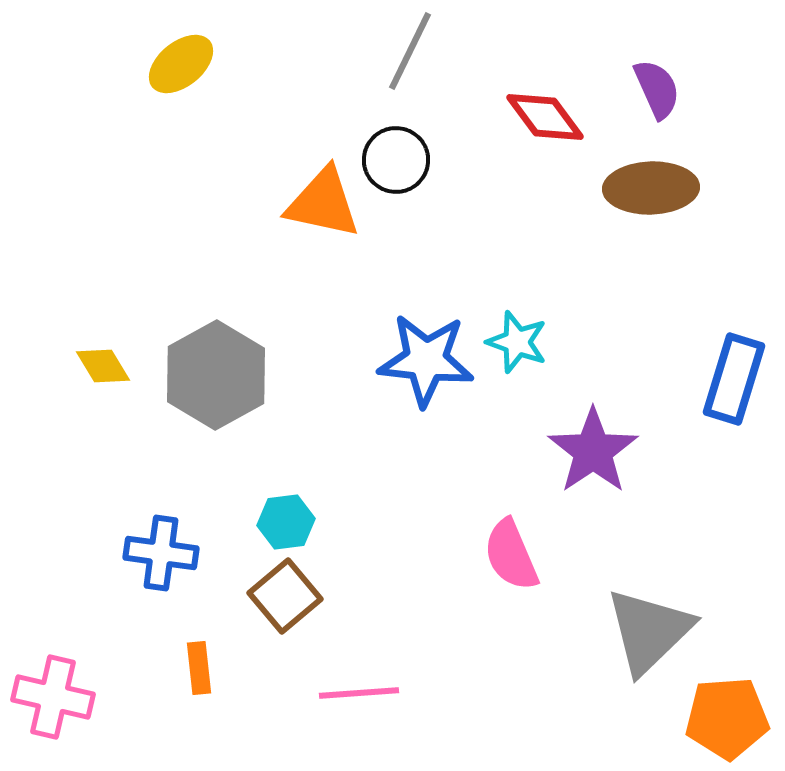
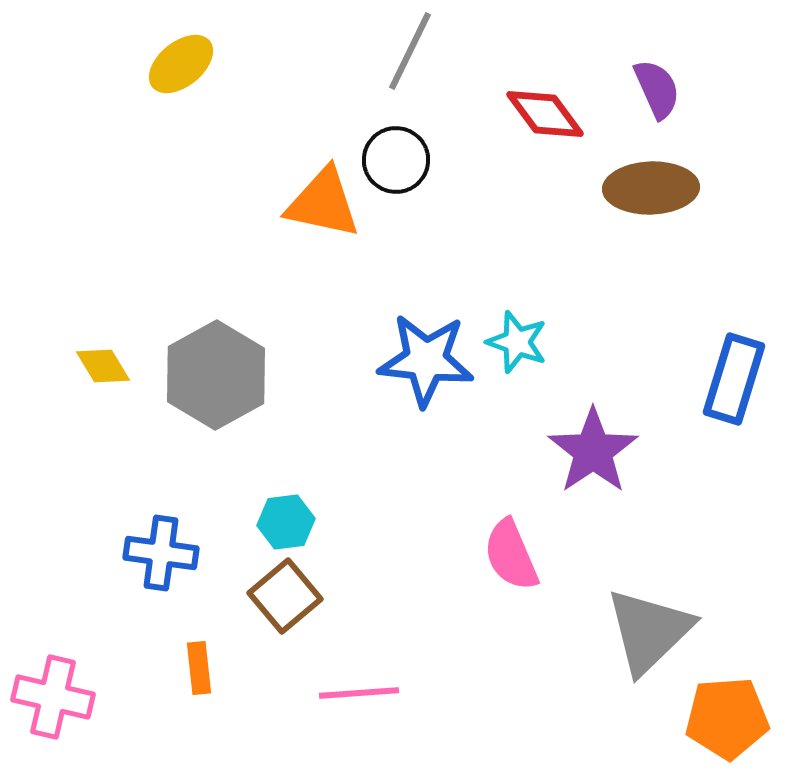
red diamond: moved 3 px up
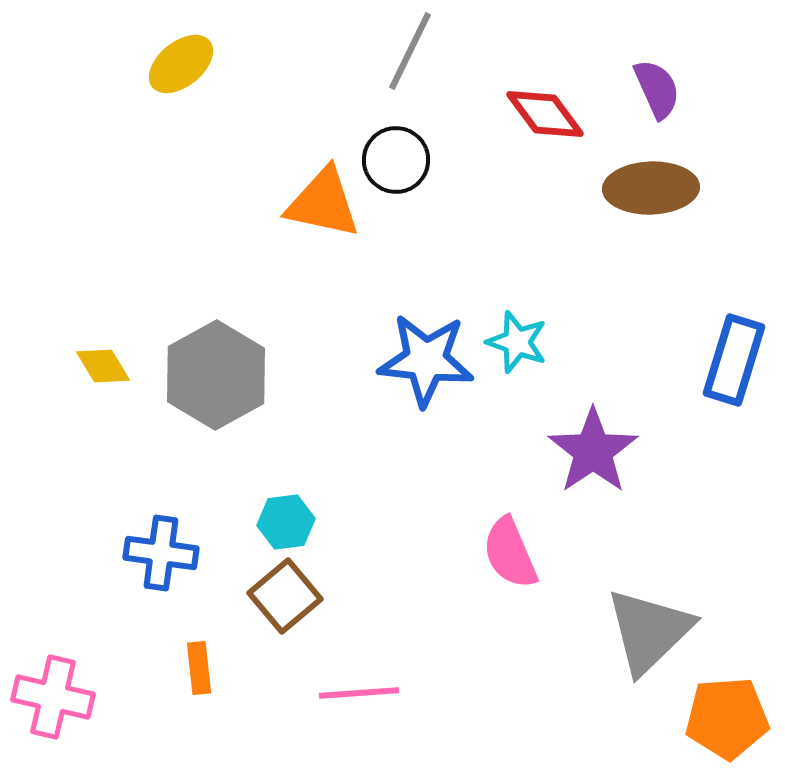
blue rectangle: moved 19 px up
pink semicircle: moved 1 px left, 2 px up
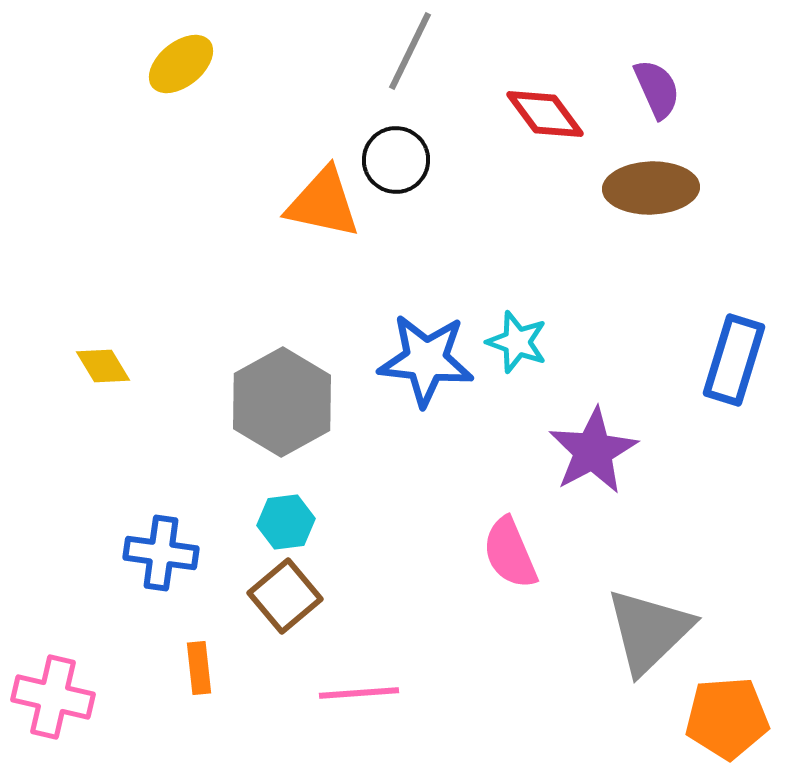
gray hexagon: moved 66 px right, 27 px down
purple star: rotated 6 degrees clockwise
